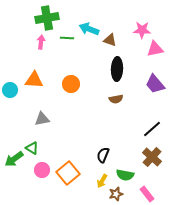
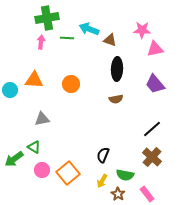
green triangle: moved 2 px right, 1 px up
brown star: moved 2 px right; rotated 24 degrees counterclockwise
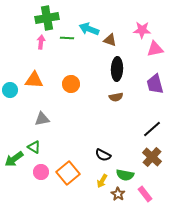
purple trapezoid: rotated 25 degrees clockwise
brown semicircle: moved 2 px up
black semicircle: rotated 84 degrees counterclockwise
pink circle: moved 1 px left, 2 px down
pink rectangle: moved 2 px left
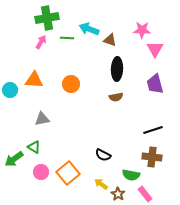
pink arrow: rotated 24 degrees clockwise
pink triangle: rotated 48 degrees counterclockwise
black line: moved 1 px right, 1 px down; rotated 24 degrees clockwise
brown cross: rotated 36 degrees counterclockwise
green semicircle: moved 6 px right
yellow arrow: moved 1 px left, 3 px down; rotated 96 degrees clockwise
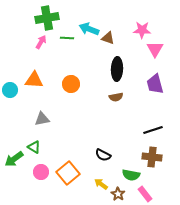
brown triangle: moved 2 px left, 2 px up
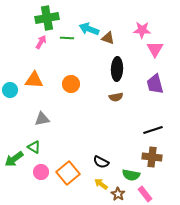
black semicircle: moved 2 px left, 7 px down
